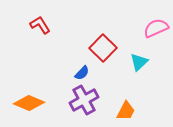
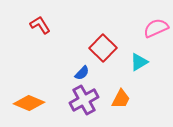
cyan triangle: rotated 12 degrees clockwise
orange trapezoid: moved 5 px left, 12 px up
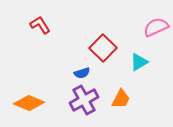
pink semicircle: moved 1 px up
blue semicircle: rotated 28 degrees clockwise
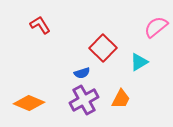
pink semicircle: rotated 15 degrees counterclockwise
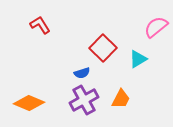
cyan triangle: moved 1 px left, 3 px up
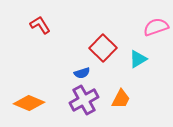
pink semicircle: rotated 20 degrees clockwise
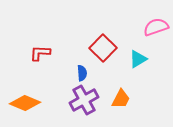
red L-shape: moved 28 px down; rotated 55 degrees counterclockwise
blue semicircle: rotated 77 degrees counterclockwise
orange diamond: moved 4 px left
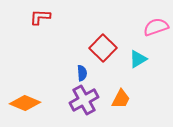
red L-shape: moved 36 px up
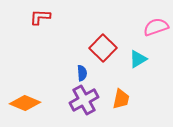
orange trapezoid: rotated 15 degrees counterclockwise
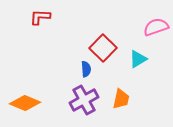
blue semicircle: moved 4 px right, 4 px up
